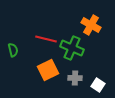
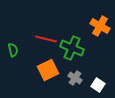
orange cross: moved 9 px right, 1 px down
gray cross: rotated 32 degrees clockwise
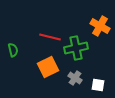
red line: moved 4 px right, 2 px up
green cross: moved 4 px right; rotated 35 degrees counterclockwise
orange square: moved 3 px up
white square: rotated 24 degrees counterclockwise
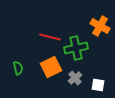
green semicircle: moved 5 px right, 18 px down
orange square: moved 3 px right
gray cross: rotated 16 degrees clockwise
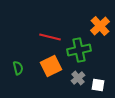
orange cross: rotated 18 degrees clockwise
green cross: moved 3 px right, 2 px down
orange square: moved 1 px up
gray cross: moved 3 px right
